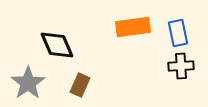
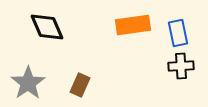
orange rectangle: moved 2 px up
black diamond: moved 10 px left, 18 px up
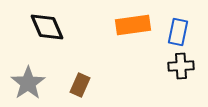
blue rectangle: moved 1 px up; rotated 24 degrees clockwise
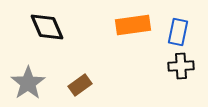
brown rectangle: rotated 30 degrees clockwise
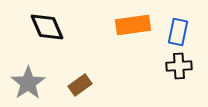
black cross: moved 2 px left
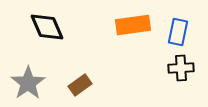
black cross: moved 2 px right, 2 px down
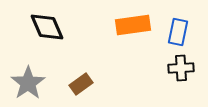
brown rectangle: moved 1 px right, 1 px up
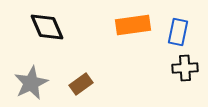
black cross: moved 4 px right
gray star: moved 3 px right; rotated 8 degrees clockwise
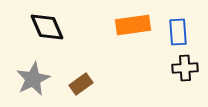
blue rectangle: rotated 16 degrees counterclockwise
gray star: moved 2 px right, 4 px up
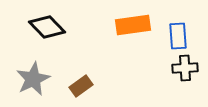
black diamond: rotated 21 degrees counterclockwise
blue rectangle: moved 4 px down
brown rectangle: moved 2 px down
